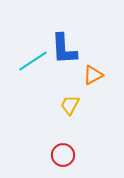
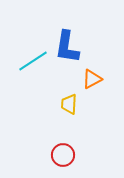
blue L-shape: moved 3 px right, 2 px up; rotated 12 degrees clockwise
orange triangle: moved 1 px left, 4 px down
yellow trapezoid: moved 1 px left, 1 px up; rotated 25 degrees counterclockwise
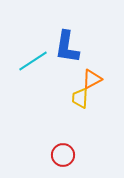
yellow trapezoid: moved 11 px right, 6 px up
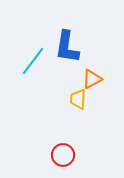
cyan line: rotated 20 degrees counterclockwise
yellow trapezoid: moved 2 px left, 1 px down
